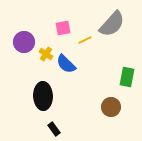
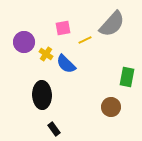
black ellipse: moved 1 px left, 1 px up
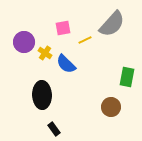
yellow cross: moved 1 px left, 1 px up
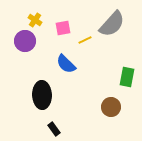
purple circle: moved 1 px right, 1 px up
yellow cross: moved 10 px left, 33 px up
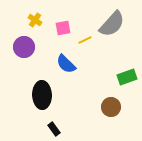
purple circle: moved 1 px left, 6 px down
green rectangle: rotated 60 degrees clockwise
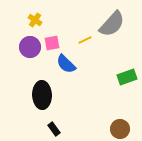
pink square: moved 11 px left, 15 px down
purple circle: moved 6 px right
brown circle: moved 9 px right, 22 px down
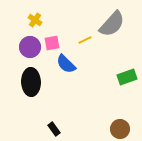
black ellipse: moved 11 px left, 13 px up
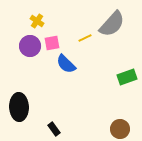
yellow cross: moved 2 px right, 1 px down
yellow line: moved 2 px up
purple circle: moved 1 px up
black ellipse: moved 12 px left, 25 px down
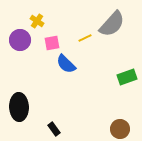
purple circle: moved 10 px left, 6 px up
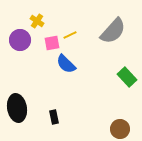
gray semicircle: moved 1 px right, 7 px down
yellow line: moved 15 px left, 3 px up
green rectangle: rotated 66 degrees clockwise
black ellipse: moved 2 px left, 1 px down; rotated 8 degrees counterclockwise
black rectangle: moved 12 px up; rotated 24 degrees clockwise
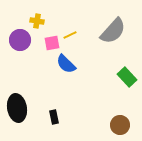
yellow cross: rotated 24 degrees counterclockwise
brown circle: moved 4 px up
